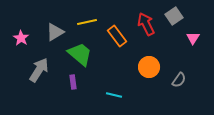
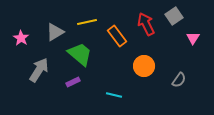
orange circle: moved 5 px left, 1 px up
purple rectangle: rotated 72 degrees clockwise
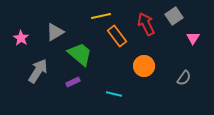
yellow line: moved 14 px right, 6 px up
gray arrow: moved 1 px left, 1 px down
gray semicircle: moved 5 px right, 2 px up
cyan line: moved 1 px up
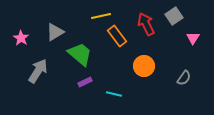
purple rectangle: moved 12 px right
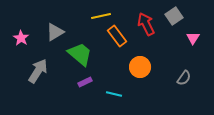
orange circle: moved 4 px left, 1 px down
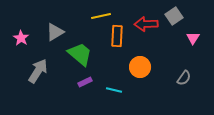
red arrow: rotated 65 degrees counterclockwise
orange rectangle: rotated 40 degrees clockwise
cyan line: moved 4 px up
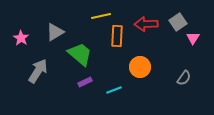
gray square: moved 4 px right, 6 px down
cyan line: rotated 35 degrees counterclockwise
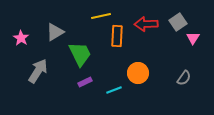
green trapezoid: rotated 24 degrees clockwise
orange circle: moved 2 px left, 6 px down
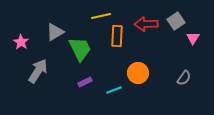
gray square: moved 2 px left, 1 px up
pink star: moved 4 px down
green trapezoid: moved 5 px up
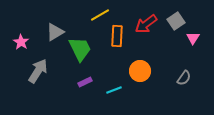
yellow line: moved 1 px left, 1 px up; rotated 18 degrees counterclockwise
red arrow: rotated 35 degrees counterclockwise
orange circle: moved 2 px right, 2 px up
